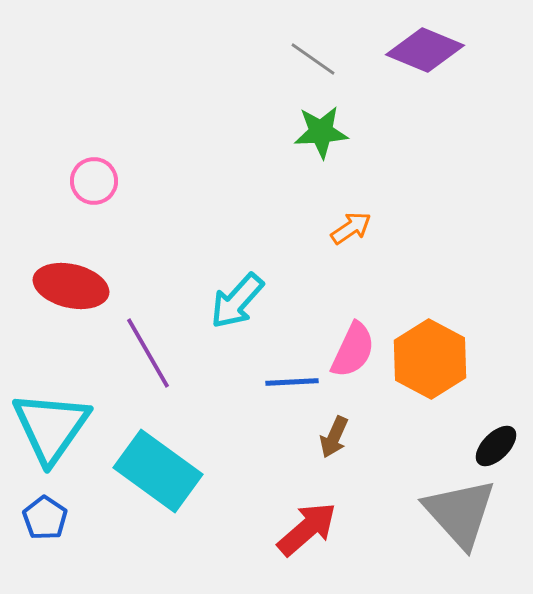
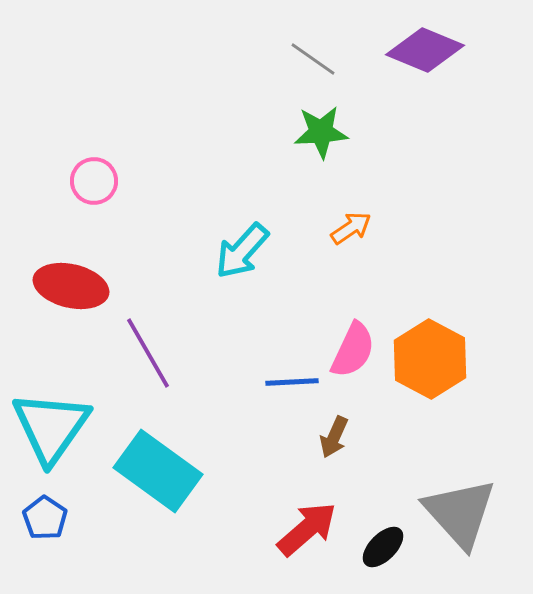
cyan arrow: moved 5 px right, 50 px up
black ellipse: moved 113 px left, 101 px down
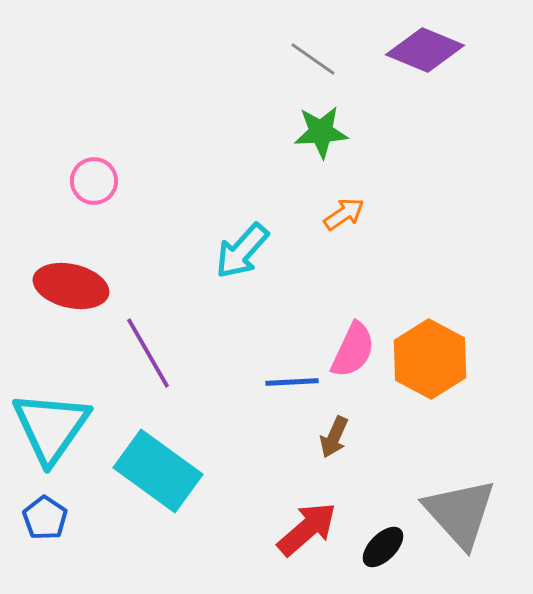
orange arrow: moved 7 px left, 14 px up
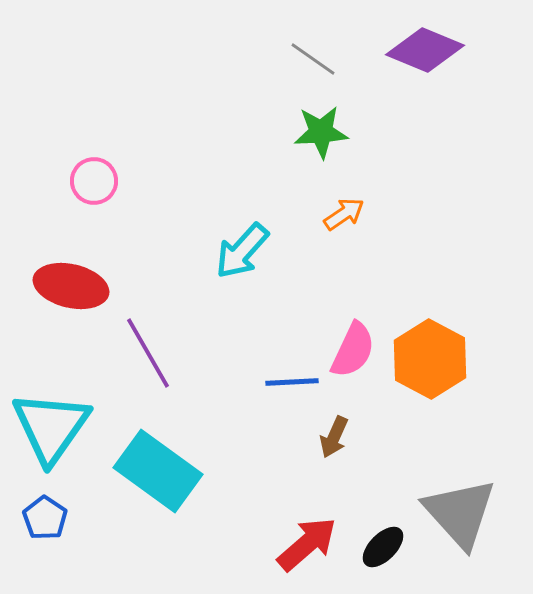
red arrow: moved 15 px down
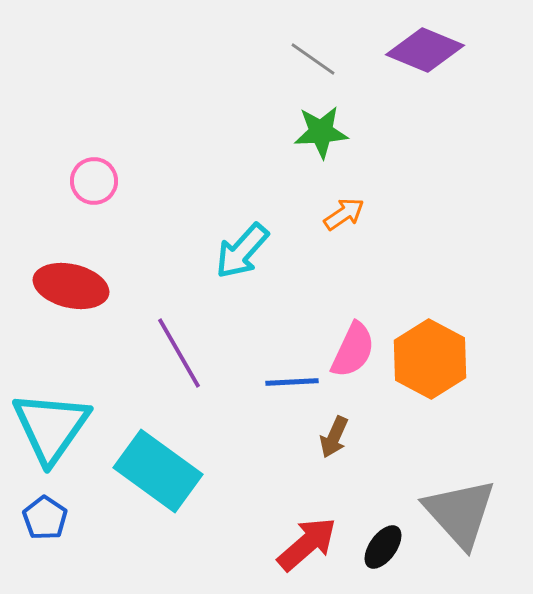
purple line: moved 31 px right
black ellipse: rotated 9 degrees counterclockwise
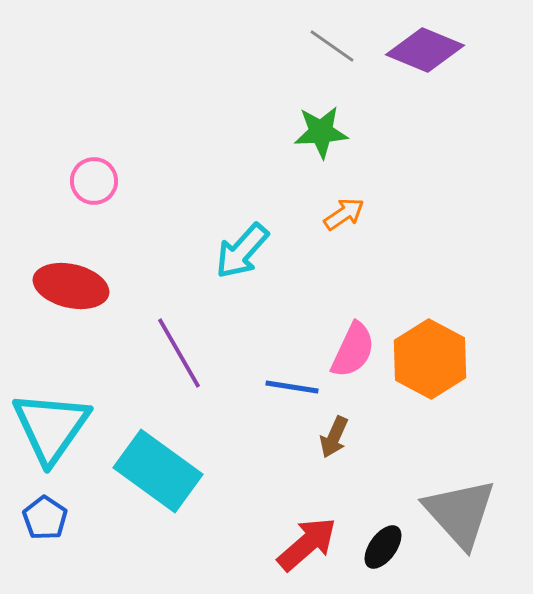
gray line: moved 19 px right, 13 px up
blue line: moved 5 px down; rotated 12 degrees clockwise
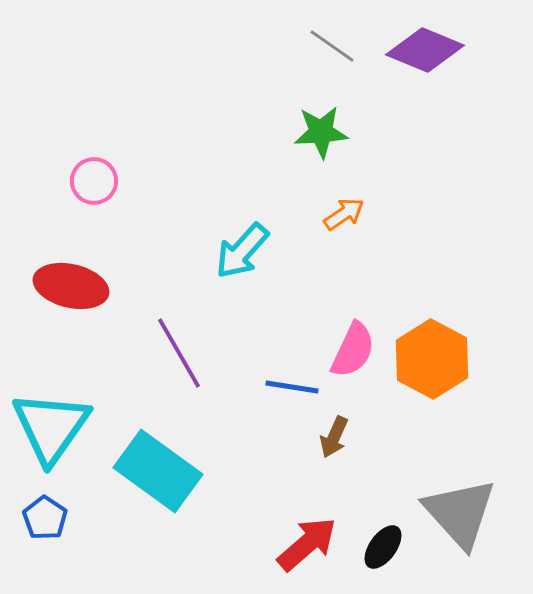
orange hexagon: moved 2 px right
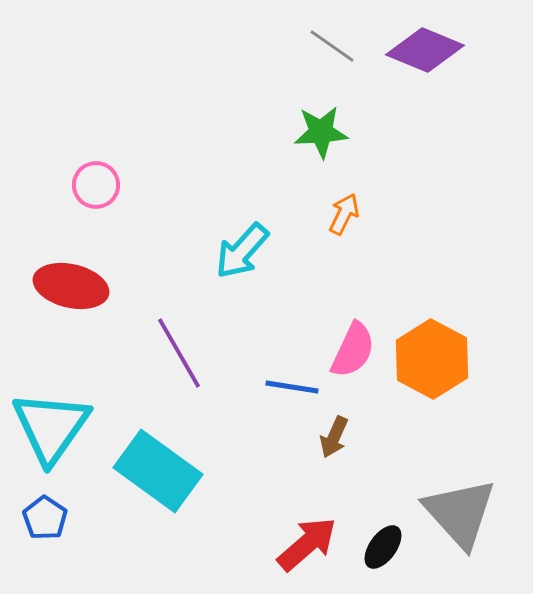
pink circle: moved 2 px right, 4 px down
orange arrow: rotated 30 degrees counterclockwise
